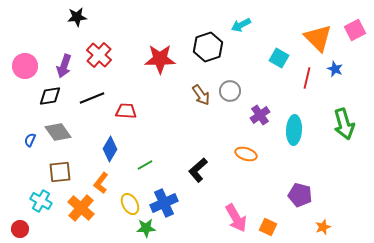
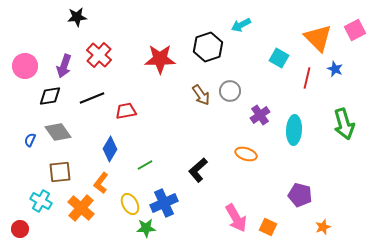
red trapezoid: rotated 15 degrees counterclockwise
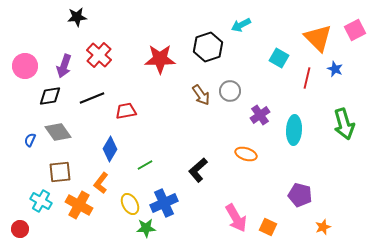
orange cross: moved 2 px left, 3 px up; rotated 12 degrees counterclockwise
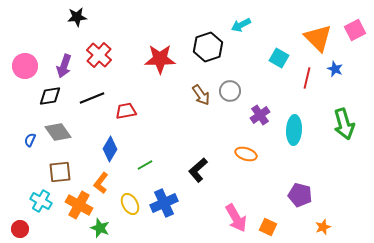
green star: moved 46 px left; rotated 24 degrees clockwise
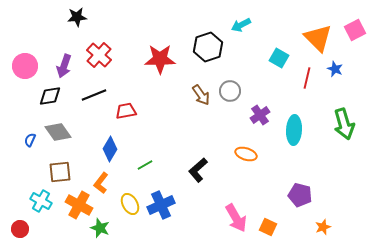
black line: moved 2 px right, 3 px up
blue cross: moved 3 px left, 2 px down
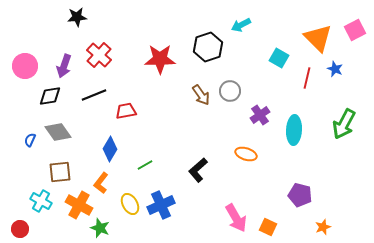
green arrow: rotated 44 degrees clockwise
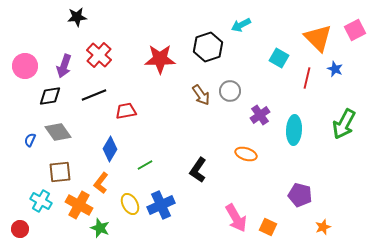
black L-shape: rotated 15 degrees counterclockwise
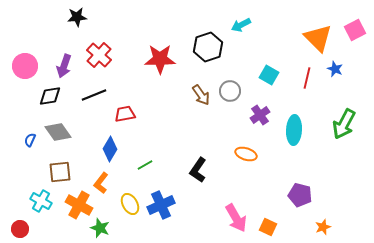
cyan square: moved 10 px left, 17 px down
red trapezoid: moved 1 px left, 3 px down
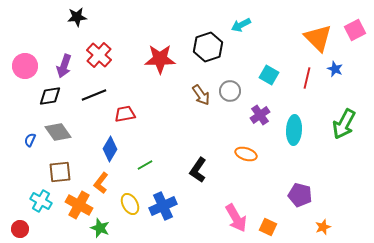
blue cross: moved 2 px right, 1 px down
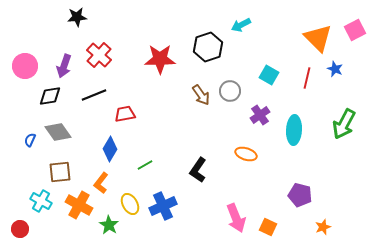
pink arrow: rotated 8 degrees clockwise
green star: moved 9 px right, 3 px up; rotated 12 degrees clockwise
